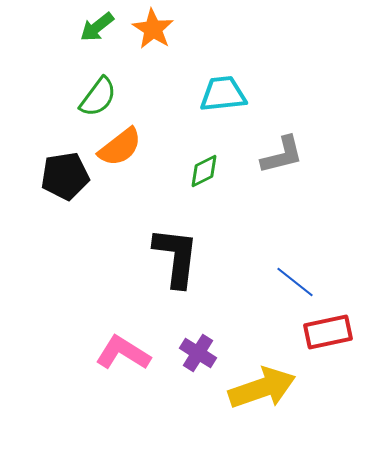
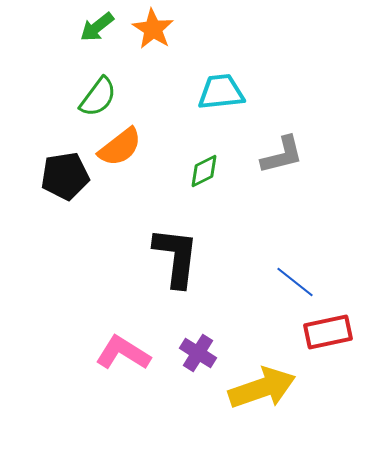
cyan trapezoid: moved 2 px left, 2 px up
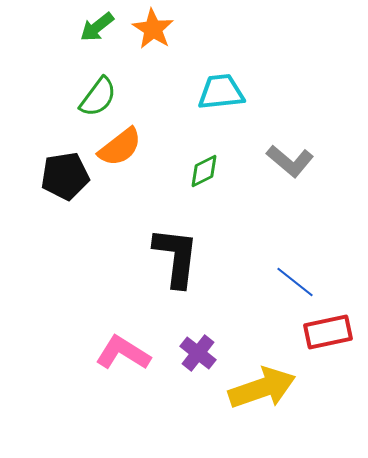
gray L-shape: moved 8 px right, 6 px down; rotated 54 degrees clockwise
purple cross: rotated 6 degrees clockwise
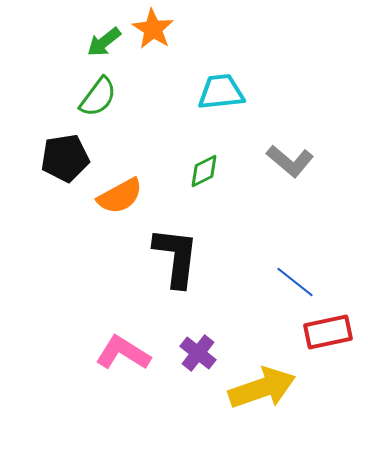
green arrow: moved 7 px right, 15 px down
orange semicircle: moved 49 px down; rotated 9 degrees clockwise
black pentagon: moved 18 px up
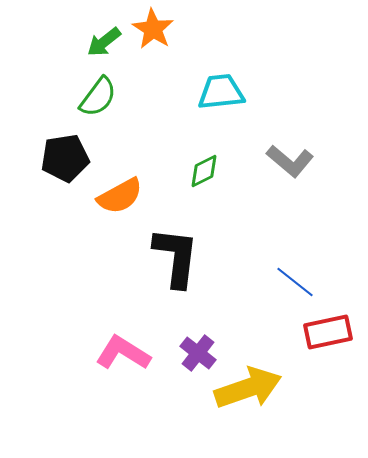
yellow arrow: moved 14 px left
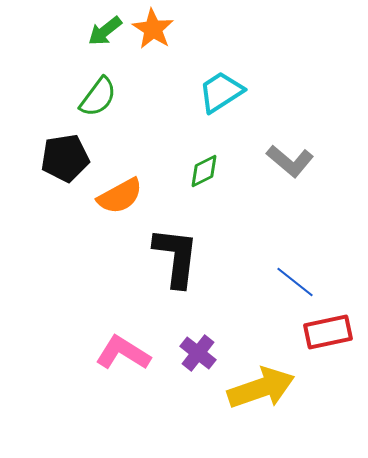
green arrow: moved 1 px right, 11 px up
cyan trapezoid: rotated 27 degrees counterclockwise
yellow arrow: moved 13 px right
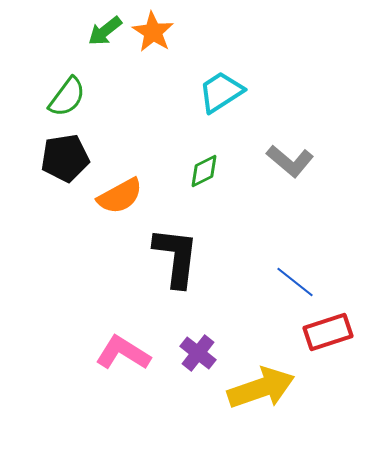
orange star: moved 3 px down
green semicircle: moved 31 px left
red rectangle: rotated 6 degrees counterclockwise
